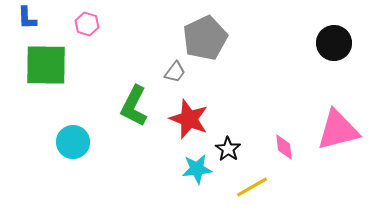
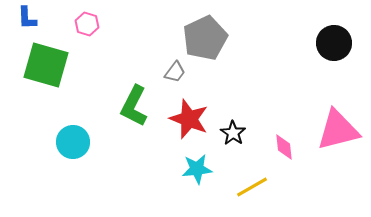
green square: rotated 15 degrees clockwise
black star: moved 5 px right, 16 px up
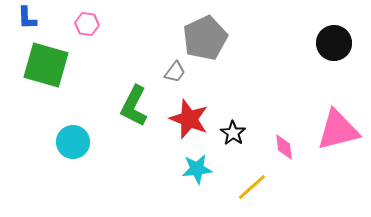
pink hexagon: rotated 10 degrees counterclockwise
yellow line: rotated 12 degrees counterclockwise
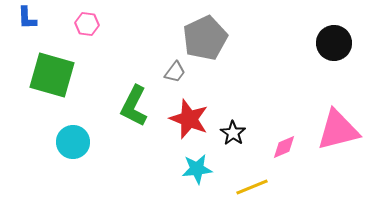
green square: moved 6 px right, 10 px down
pink diamond: rotated 72 degrees clockwise
yellow line: rotated 20 degrees clockwise
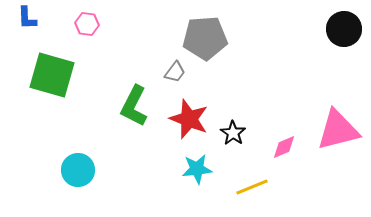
gray pentagon: rotated 21 degrees clockwise
black circle: moved 10 px right, 14 px up
cyan circle: moved 5 px right, 28 px down
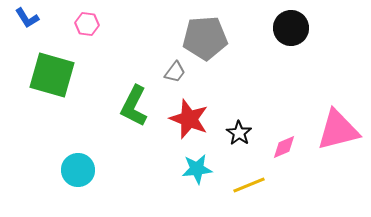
blue L-shape: rotated 30 degrees counterclockwise
black circle: moved 53 px left, 1 px up
black star: moved 6 px right
yellow line: moved 3 px left, 2 px up
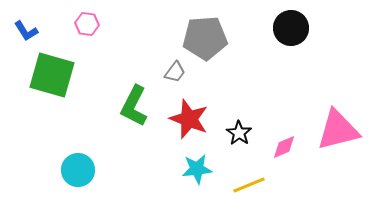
blue L-shape: moved 1 px left, 13 px down
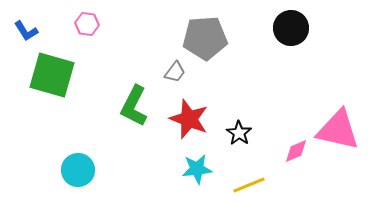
pink triangle: rotated 27 degrees clockwise
pink diamond: moved 12 px right, 4 px down
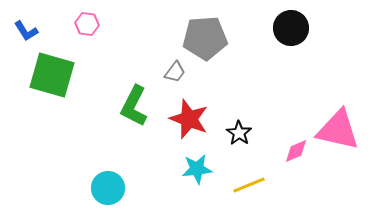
cyan circle: moved 30 px right, 18 px down
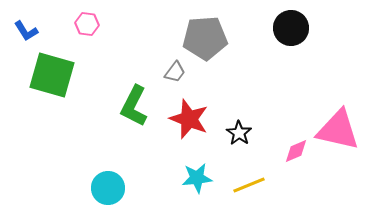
cyan star: moved 9 px down
